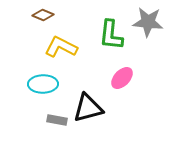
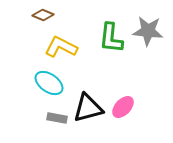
gray star: moved 9 px down
green L-shape: moved 3 px down
pink ellipse: moved 1 px right, 29 px down
cyan ellipse: moved 6 px right, 1 px up; rotated 36 degrees clockwise
gray rectangle: moved 2 px up
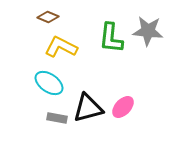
brown diamond: moved 5 px right, 2 px down
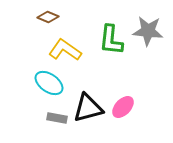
green L-shape: moved 2 px down
yellow L-shape: moved 4 px right, 3 px down; rotated 8 degrees clockwise
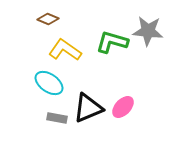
brown diamond: moved 2 px down
green L-shape: moved 1 px right, 2 px down; rotated 100 degrees clockwise
black triangle: rotated 8 degrees counterclockwise
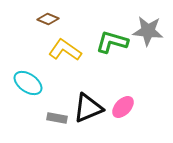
cyan ellipse: moved 21 px left
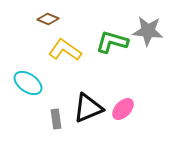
pink ellipse: moved 2 px down
gray rectangle: moved 1 px left, 1 px down; rotated 72 degrees clockwise
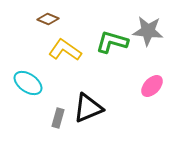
pink ellipse: moved 29 px right, 23 px up
gray rectangle: moved 2 px right, 1 px up; rotated 24 degrees clockwise
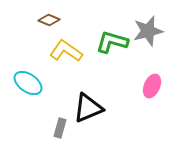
brown diamond: moved 1 px right, 1 px down
gray star: rotated 20 degrees counterclockwise
yellow L-shape: moved 1 px right, 1 px down
pink ellipse: rotated 20 degrees counterclockwise
gray rectangle: moved 2 px right, 10 px down
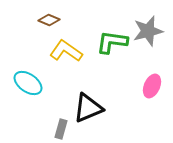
green L-shape: rotated 8 degrees counterclockwise
gray rectangle: moved 1 px right, 1 px down
